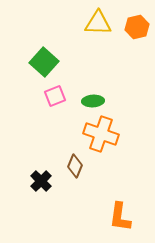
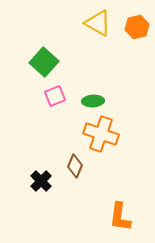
yellow triangle: rotated 28 degrees clockwise
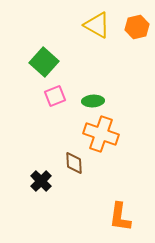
yellow triangle: moved 1 px left, 2 px down
brown diamond: moved 1 px left, 3 px up; rotated 25 degrees counterclockwise
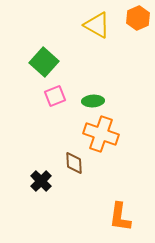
orange hexagon: moved 1 px right, 9 px up; rotated 10 degrees counterclockwise
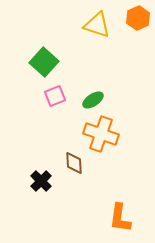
yellow triangle: rotated 12 degrees counterclockwise
green ellipse: moved 1 px up; rotated 30 degrees counterclockwise
orange L-shape: moved 1 px down
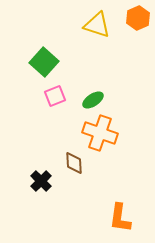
orange cross: moved 1 px left, 1 px up
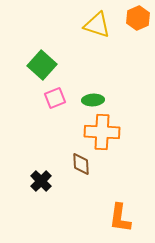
green square: moved 2 px left, 3 px down
pink square: moved 2 px down
green ellipse: rotated 30 degrees clockwise
orange cross: moved 2 px right, 1 px up; rotated 16 degrees counterclockwise
brown diamond: moved 7 px right, 1 px down
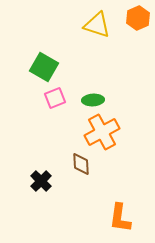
green square: moved 2 px right, 2 px down; rotated 12 degrees counterclockwise
orange cross: rotated 32 degrees counterclockwise
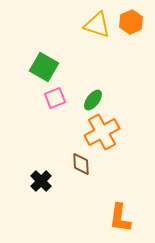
orange hexagon: moved 7 px left, 4 px down
green ellipse: rotated 50 degrees counterclockwise
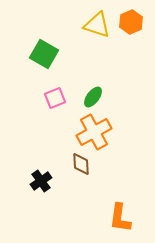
green square: moved 13 px up
green ellipse: moved 3 px up
orange cross: moved 8 px left
black cross: rotated 10 degrees clockwise
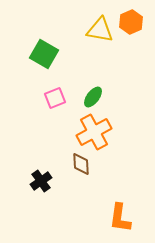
yellow triangle: moved 3 px right, 5 px down; rotated 8 degrees counterclockwise
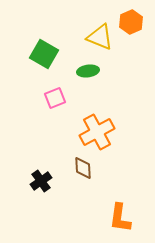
yellow triangle: moved 7 px down; rotated 12 degrees clockwise
green ellipse: moved 5 px left, 26 px up; rotated 45 degrees clockwise
orange cross: moved 3 px right
brown diamond: moved 2 px right, 4 px down
